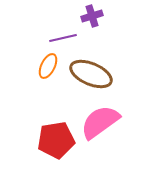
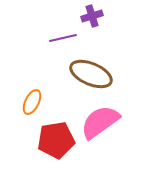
orange ellipse: moved 16 px left, 36 px down
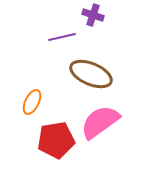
purple cross: moved 1 px right, 1 px up; rotated 35 degrees clockwise
purple line: moved 1 px left, 1 px up
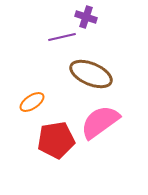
purple cross: moved 7 px left, 2 px down
orange ellipse: rotated 30 degrees clockwise
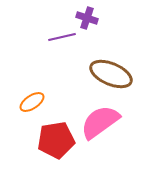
purple cross: moved 1 px right, 1 px down
brown ellipse: moved 20 px right
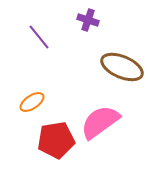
purple cross: moved 1 px right, 2 px down
purple line: moved 23 px left; rotated 64 degrees clockwise
brown ellipse: moved 11 px right, 7 px up
